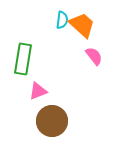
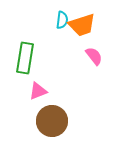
orange trapezoid: rotated 120 degrees clockwise
green rectangle: moved 2 px right, 1 px up
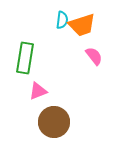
brown circle: moved 2 px right, 1 px down
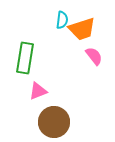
orange trapezoid: moved 4 px down
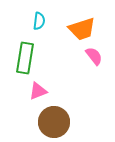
cyan semicircle: moved 23 px left, 1 px down
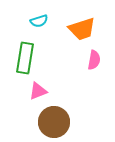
cyan semicircle: rotated 66 degrees clockwise
pink semicircle: moved 4 px down; rotated 48 degrees clockwise
